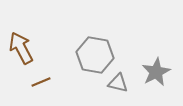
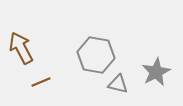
gray hexagon: moved 1 px right
gray triangle: moved 1 px down
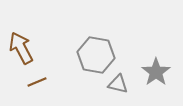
gray star: rotated 8 degrees counterclockwise
brown line: moved 4 px left
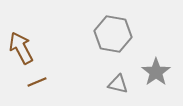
gray hexagon: moved 17 px right, 21 px up
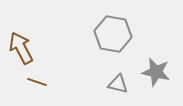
gray star: rotated 24 degrees counterclockwise
brown line: rotated 42 degrees clockwise
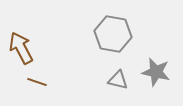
gray triangle: moved 4 px up
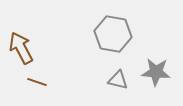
gray star: rotated 8 degrees counterclockwise
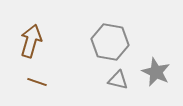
gray hexagon: moved 3 px left, 8 px down
brown arrow: moved 10 px right, 7 px up; rotated 44 degrees clockwise
gray star: rotated 20 degrees clockwise
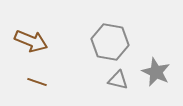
brown arrow: rotated 96 degrees clockwise
